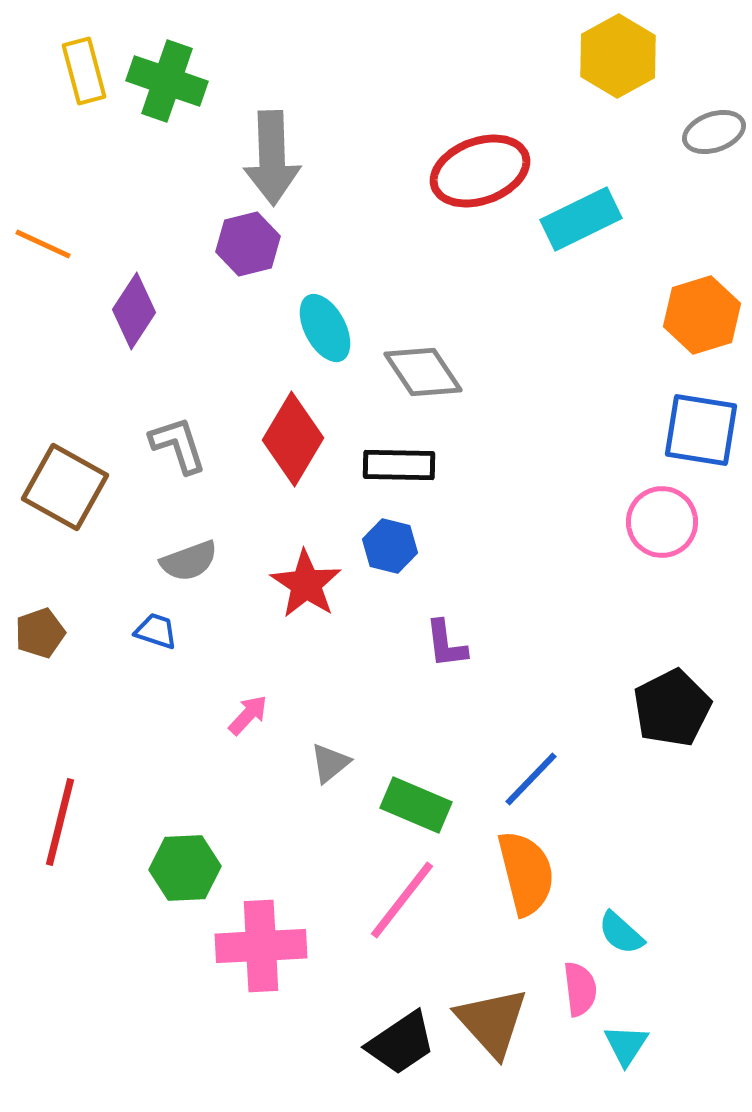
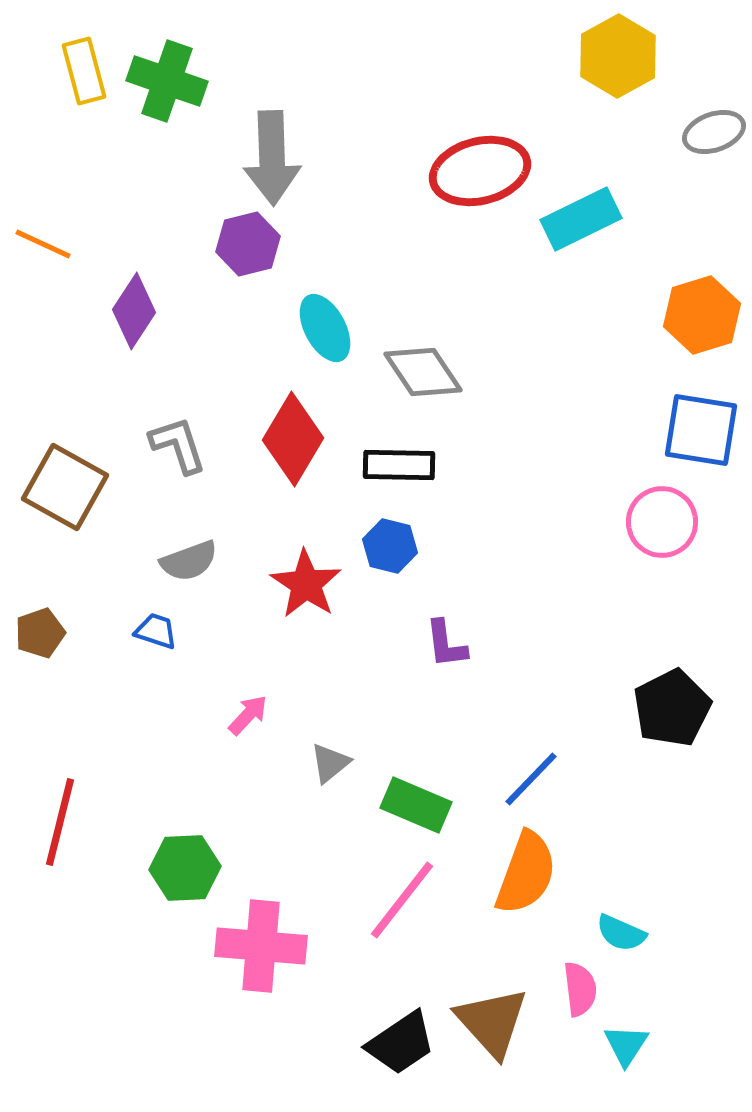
red ellipse: rotated 6 degrees clockwise
orange semicircle: rotated 34 degrees clockwise
cyan semicircle: rotated 18 degrees counterclockwise
pink cross: rotated 8 degrees clockwise
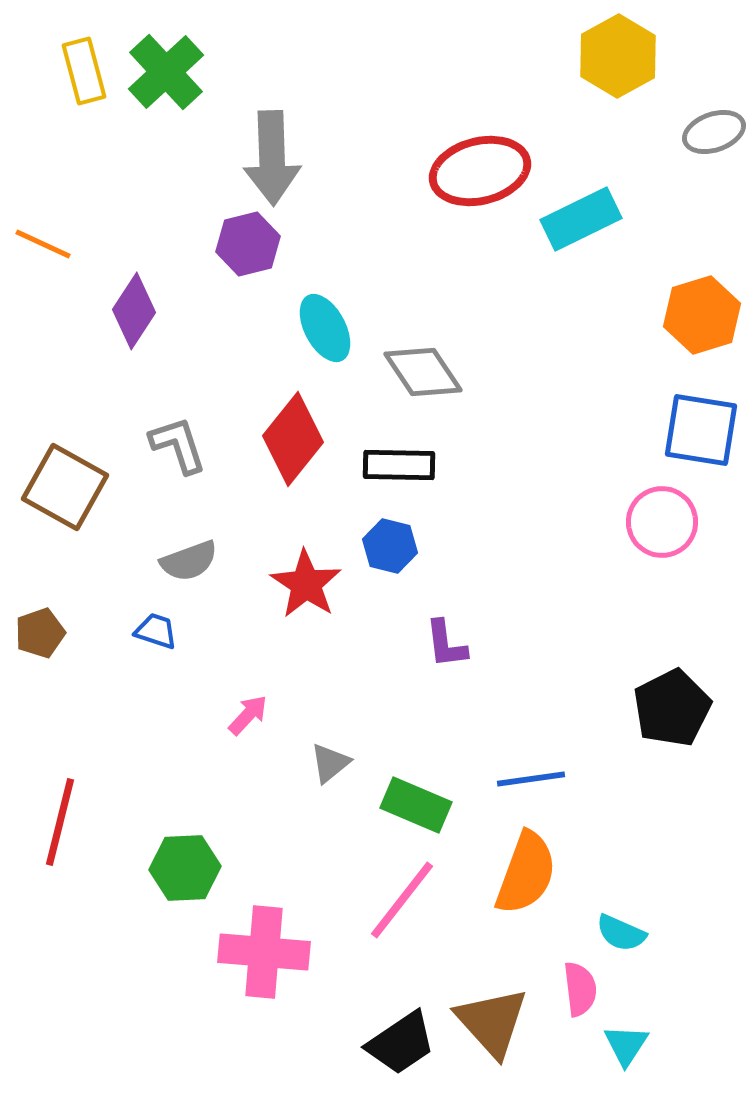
green cross: moved 1 px left, 9 px up; rotated 28 degrees clockwise
red diamond: rotated 8 degrees clockwise
blue line: rotated 38 degrees clockwise
pink cross: moved 3 px right, 6 px down
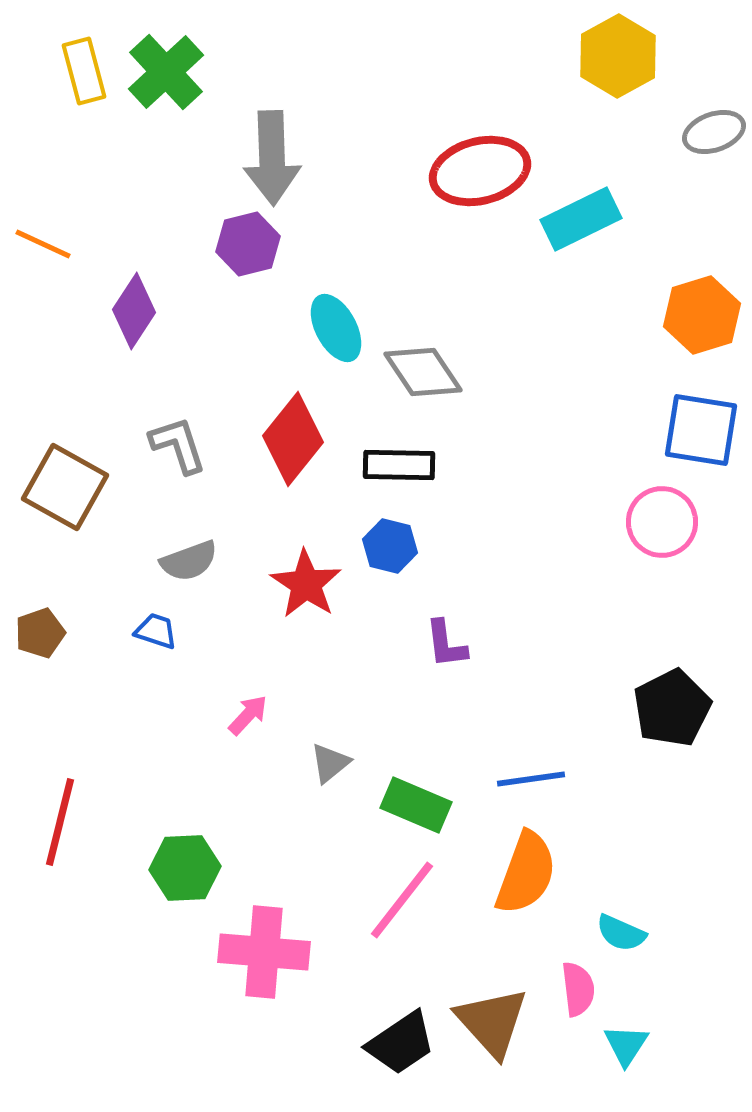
cyan ellipse: moved 11 px right
pink semicircle: moved 2 px left
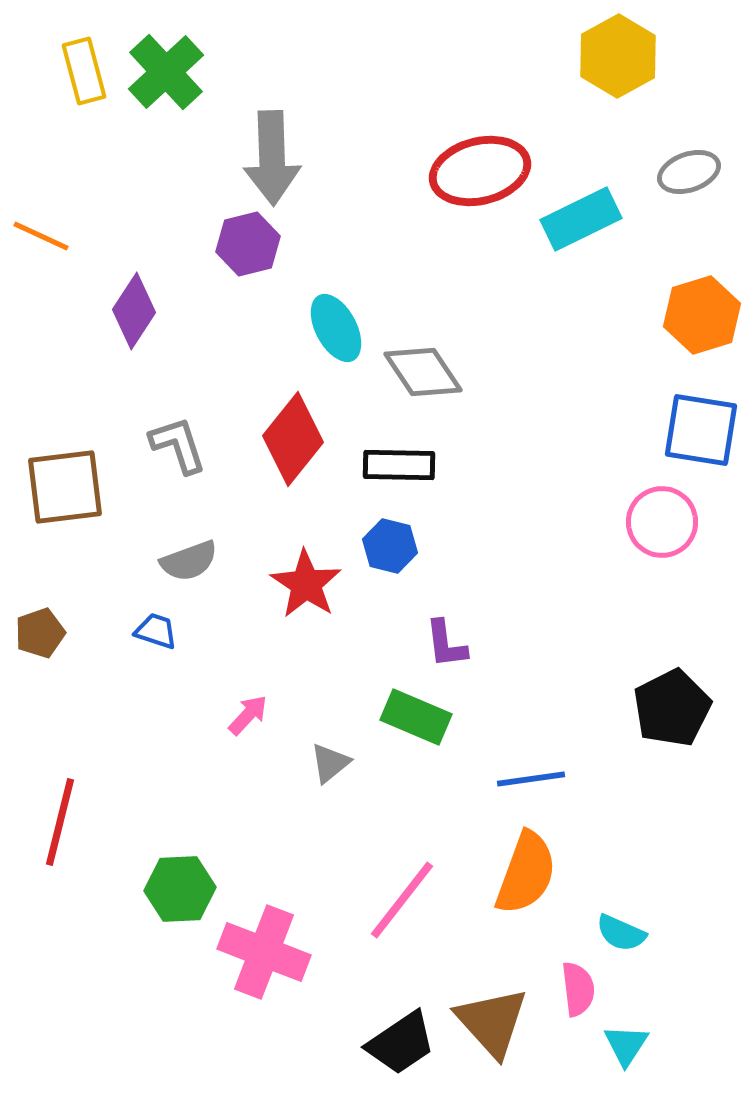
gray ellipse: moved 25 px left, 40 px down
orange line: moved 2 px left, 8 px up
brown square: rotated 36 degrees counterclockwise
green rectangle: moved 88 px up
green hexagon: moved 5 px left, 21 px down
pink cross: rotated 16 degrees clockwise
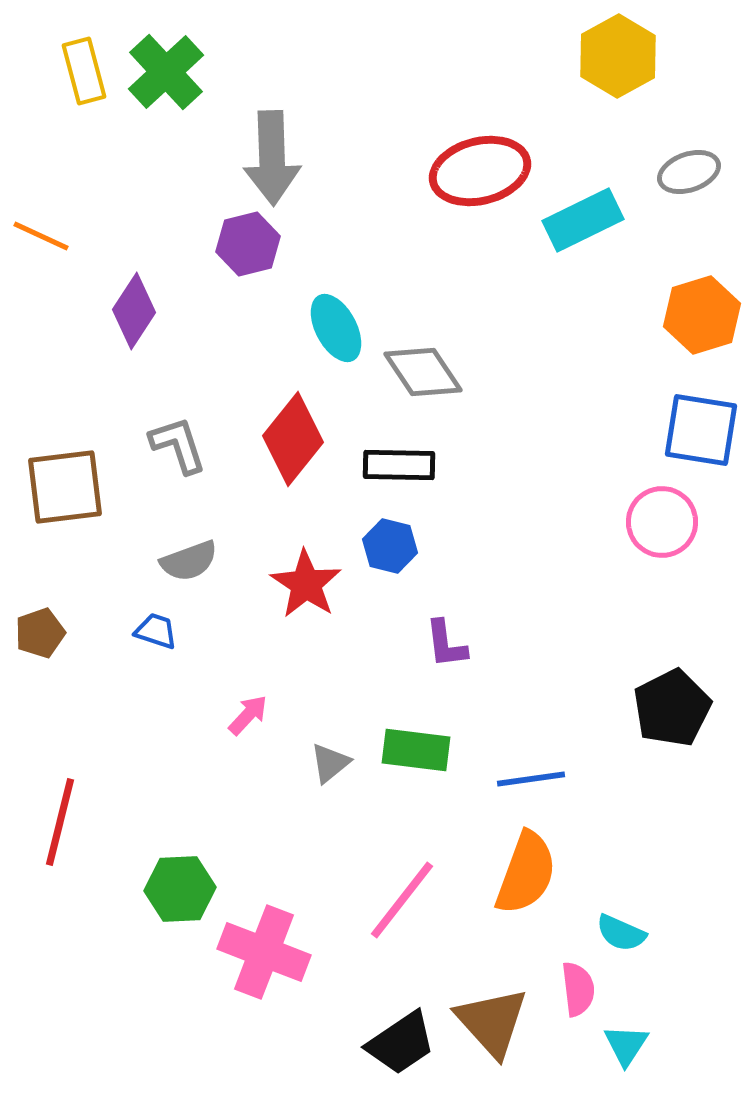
cyan rectangle: moved 2 px right, 1 px down
green rectangle: moved 33 px down; rotated 16 degrees counterclockwise
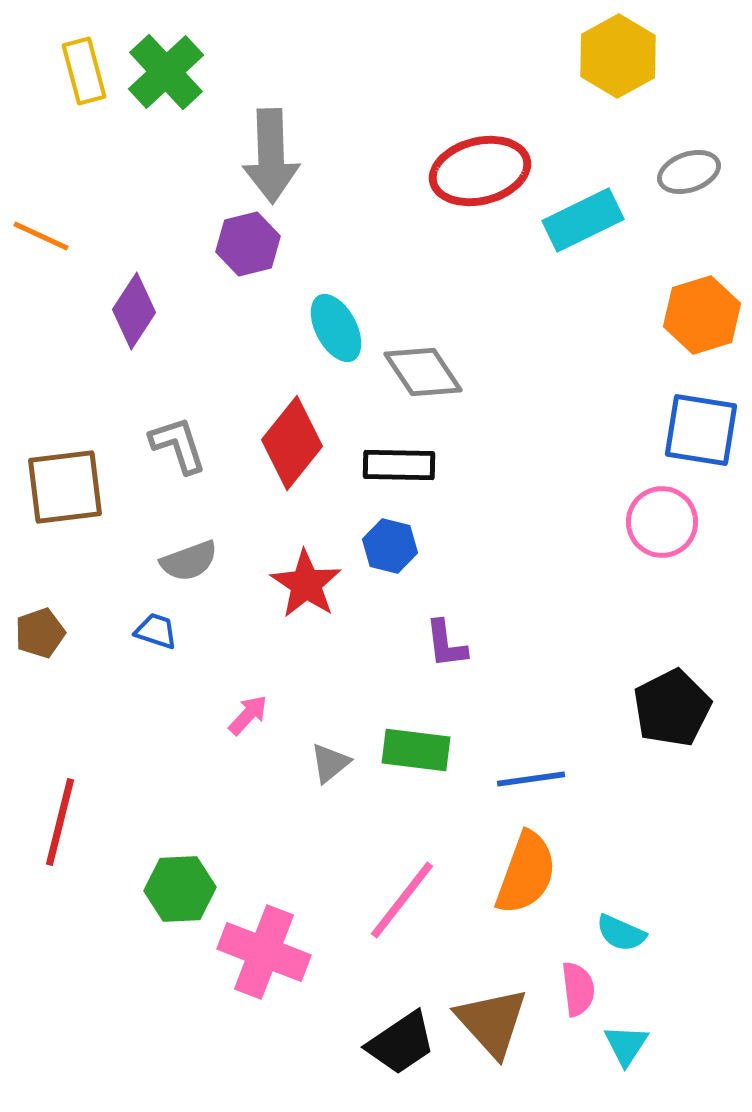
gray arrow: moved 1 px left, 2 px up
red diamond: moved 1 px left, 4 px down
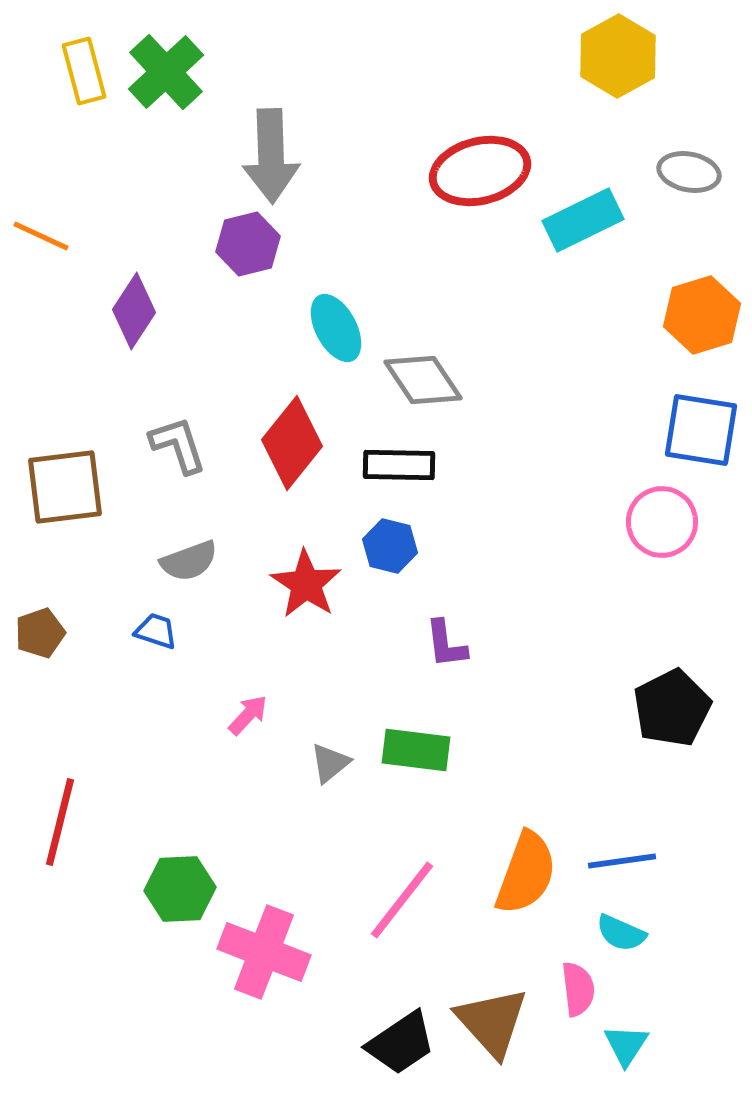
gray ellipse: rotated 30 degrees clockwise
gray diamond: moved 8 px down
blue line: moved 91 px right, 82 px down
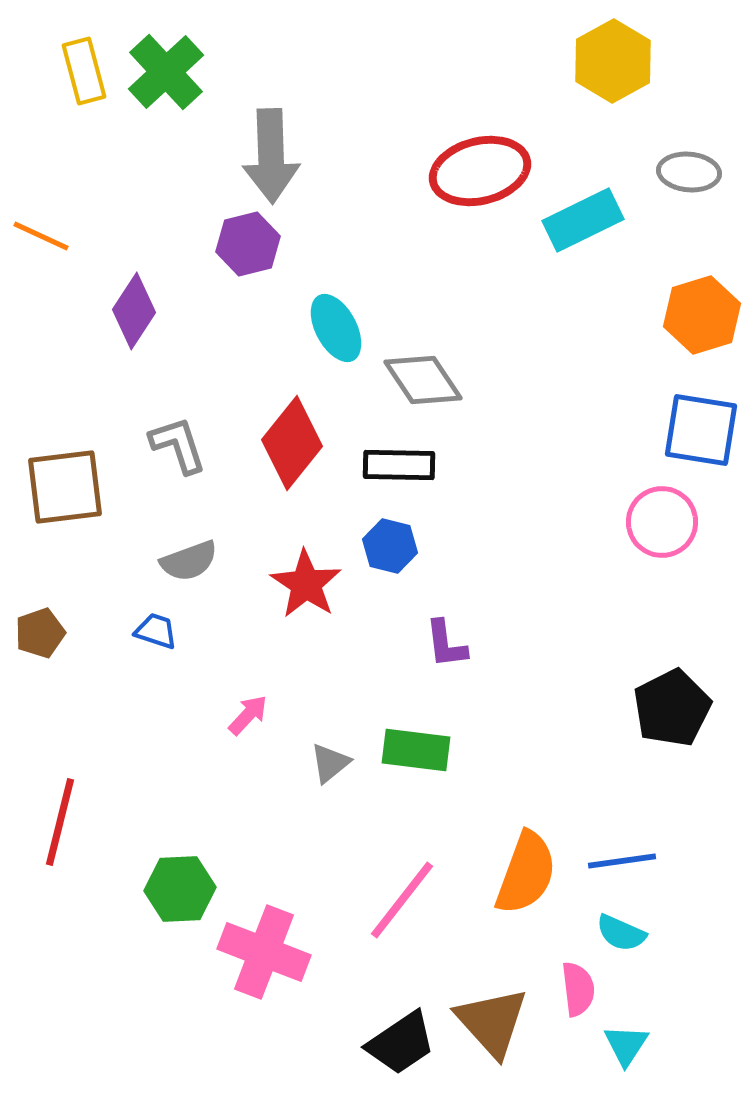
yellow hexagon: moved 5 px left, 5 px down
gray ellipse: rotated 6 degrees counterclockwise
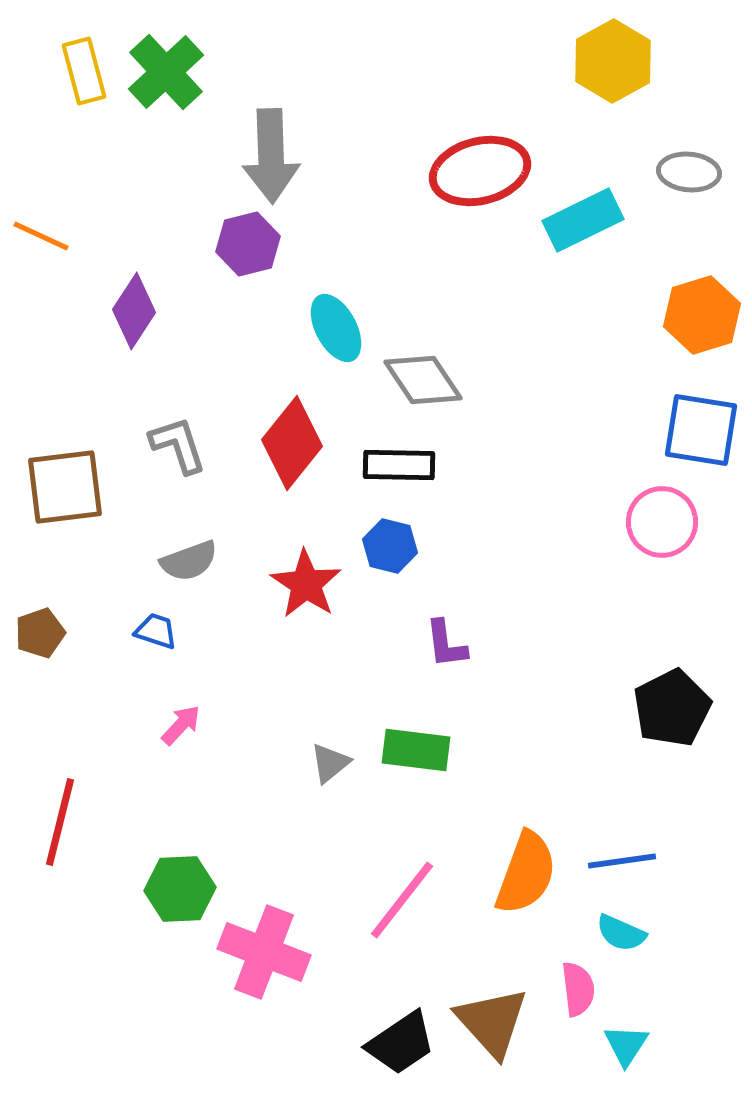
pink arrow: moved 67 px left, 10 px down
